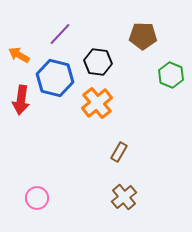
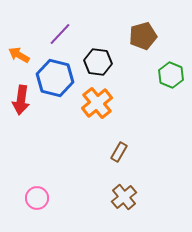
brown pentagon: rotated 16 degrees counterclockwise
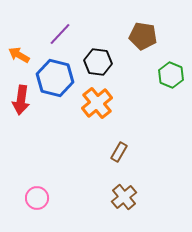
brown pentagon: rotated 24 degrees clockwise
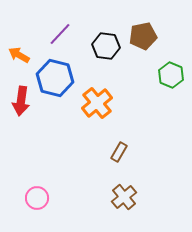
brown pentagon: rotated 20 degrees counterclockwise
black hexagon: moved 8 px right, 16 px up
red arrow: moved 1 px down
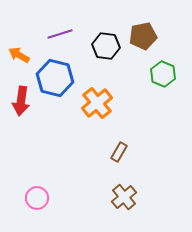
purple line: rotated 30 degrees clockwise
green hexagon: moved 8 px left, 1 px up
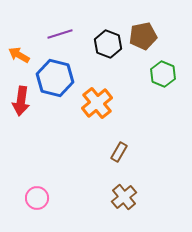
black hexagon: moved 2 px right, 2 px up; rotated 12 degrees clockwise
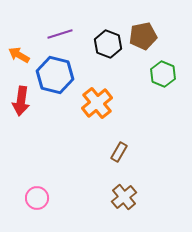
blue hexagon: moved 3 px up
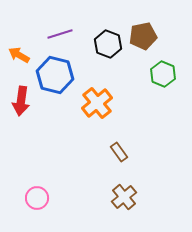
brown rectangle: rotated 66 degrees counterclockwise
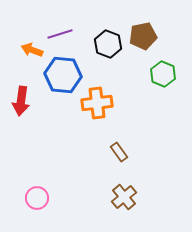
orange arrow: moved 13 px right, 5 px up; rotated 10 degrees counterclockwise
blue hexagon: moved 8 px right; rotated 9 degrees counterclockwise
orange cross: rotated 32 degrees clockwise
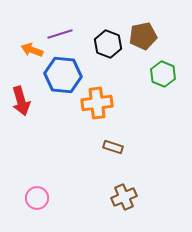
red arrow: rotated 24 degrees counterclockwise
brown rectangle: moved 6 px left, 5 px up; rotated 36 degrees counterclockwise
brown cross: rotated 15 degrees clockwise
